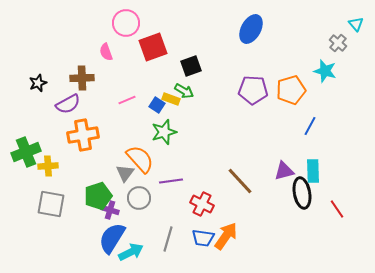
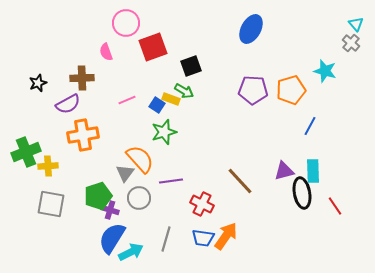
gray cross: moved 13 px right
red line: moved 2 px left, 3 px up
gray line: moved 2 px left
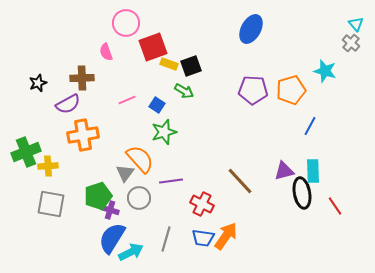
yellow rectangle: moved 2 px left, 35 px up
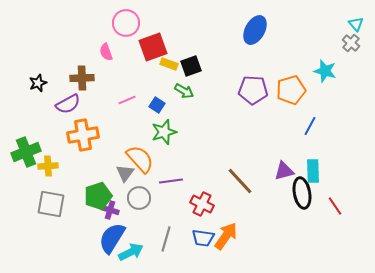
blue ellipse: moved 4 px right, 1 px down
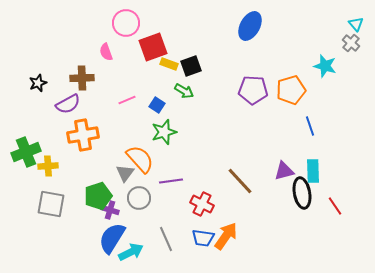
blue ellipse: moved 5 px left, 4 px up
cyan star: moved 5 px up
blue line: rotated 48 degrees counterclockwise
gray line: rotated 40 degrees counterclockwise
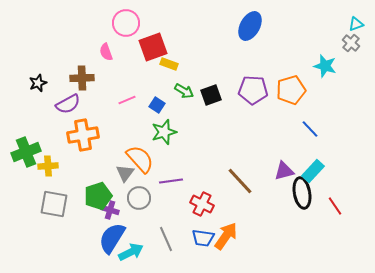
cyan triangle: rotated 49 degrees clockwise
black square: moved 20 px right, 29 px down
blue line: moved 3 px down; rotated 24 degrees counterclockwise
cyan rectangle: rotated 45 degrees clockwise
gray square: moved 3 px right
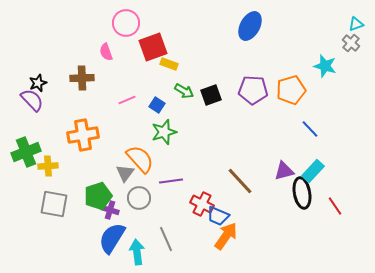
purple semicircle: moved 36 px left, 4 px up; rotated 105 degrees counterclockwise
blue trapezoid: moved 15 px right, 22 px up; rotated 15 degrees clockwise
cyan arrow: moved 6 px right; rotated 70 degrees counterclockwise
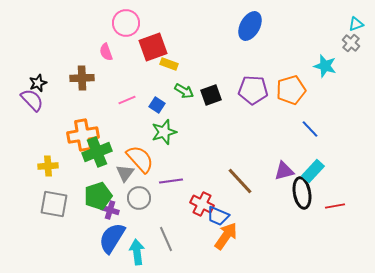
green cross: moved 71 px right
red line: rotated 66 degrees counterclockwise
